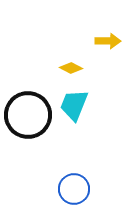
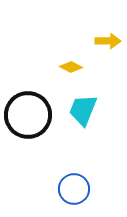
yellow diamond: moved 1 px up
cyan trapezoid: moved 9 px right, 5 px down
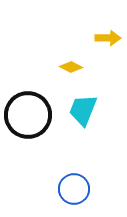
yellow arrow: moved 3 px up
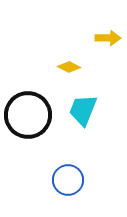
yellow diamond: moved 2 px left
blue circle: moved 6 px left, 9 px up
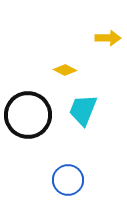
yellow diamond: moved 4 px left, 3 px down
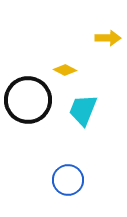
black circle: moved 15 px up
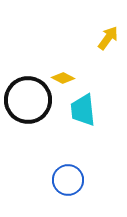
yellow arrow: rotated 55 degrees counterclockwise
yellow diamond: moved 2 px left, 8 px down
cyan trapezoid: rotated 28 degrees counterclockwise
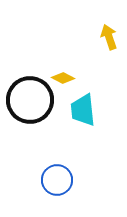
yellow arrow: moved 1 px right, 1 px up; rotated 55 degrees counterclockwise
black circle: moved 2 px right
blue circle: moved 11 px left
